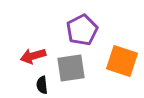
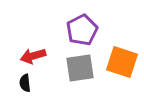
orange square: moved 1 px down
gray square: moved 9 px right
black semicircle: moved 17 px left, 2 px up
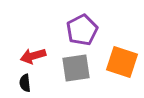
gray square: moved 4 px left
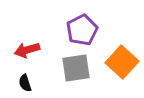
red arrow: moved 6 px left, 6 px up
orange square: rotated 24 degrees clockwise
black semicircle: rotated 12 degrees counterclockwise
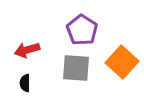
purple pentagon: rotated 12 degrees counterclockwise
gray square: rotated 12 degrees clockwise
black semicircle: rotated 18 degrees clockwise
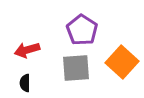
gray square: rotated 8 degrees counterclockwise
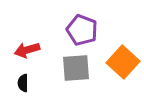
purple pentagon: rotated 12 degrees counterclockwise
orange square: moved 1 px right
black semicircle: moved 2 px left
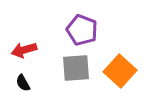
red arrow: moved 3 px left
orange square: moved 3 px left, 9 px down
black semicircle: rotated 30 degrees counterclockwise
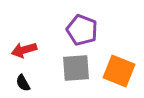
orange square: moved 1 px left; rotated 20 degrees counterclockwise
